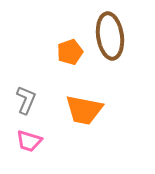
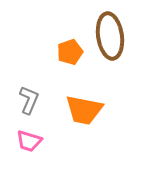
gray L-shape: moved 3 px right
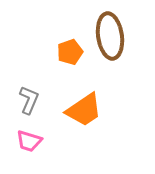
orange trapezoid: rotated 45 degrees counterclockwise
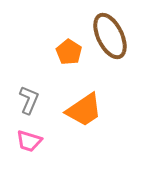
brown ellipse: rotated 18 degrees counterclockwise
orange pentagon: moved 1 px left; rotated 20 degrees counterclockwise
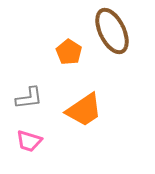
brown ellipse: moved 2 px right, 5 px up
gray L-shape: moved 2 px up; rotated 60 degrees clockwise
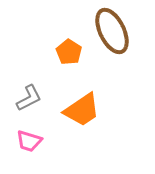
gray L-shape: rotated 20 degrees counterclockwise
orange trapezoid: moved 2 px left
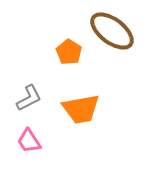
brown ellipse: rotated 27 degrees counterclockwise
orange trapezoid: moved 1 px left, 1 px up; rotated 24 degrees clockwise
pink trapezoid: rotated 40 degrees clockwise
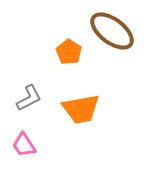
pink trapezoid: moved 5 px left, 4 px down
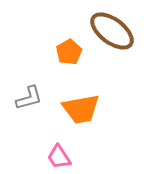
orange pentagon: rotated 10 degrees clockwise
gray L-shape: rotated 12 degrees clockwise
pink trapezoid: moved 35 px right, 12 px down
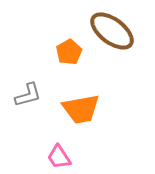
gray L-shape: moved 1 px left, 3 px up
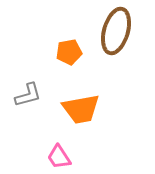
brown ellipse: moved 4 px right; rotated 69 degrees clockwise
orange pentagon: rotated 20 degrees clockwise
